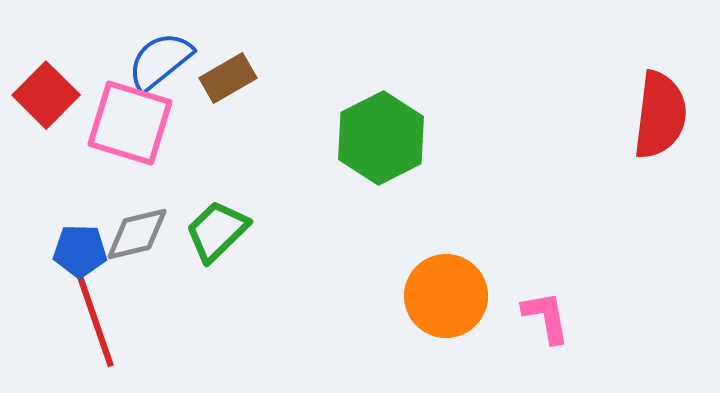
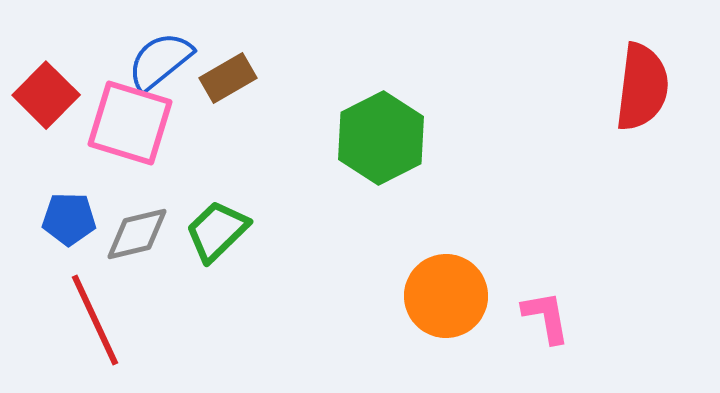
red semicircle: moved 18 px left, 28 px up
blue pentagon: moved 11 px left, 32 px up
red line: rotated 6 degrees counterclockwise
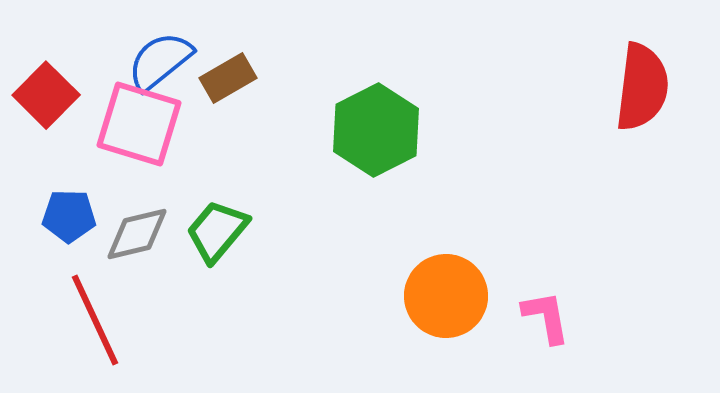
pink square: moved 9 px right, 1 px down
green hexagon: moved 5 px left, 8 px up
blue pentagon: moved 3 px up
green trapezoid: rotated 6 degrees counterclockwise
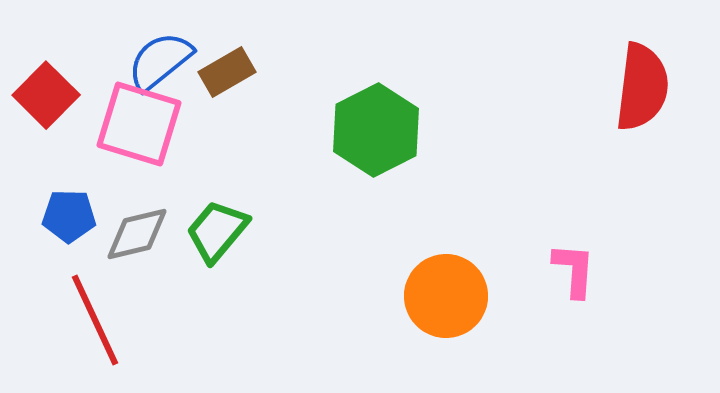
brown rectangle: moved 1 px left, 6 px up
pink L-shape: moved 28 px right, 47 px up; rotated 14 degrees clockwise
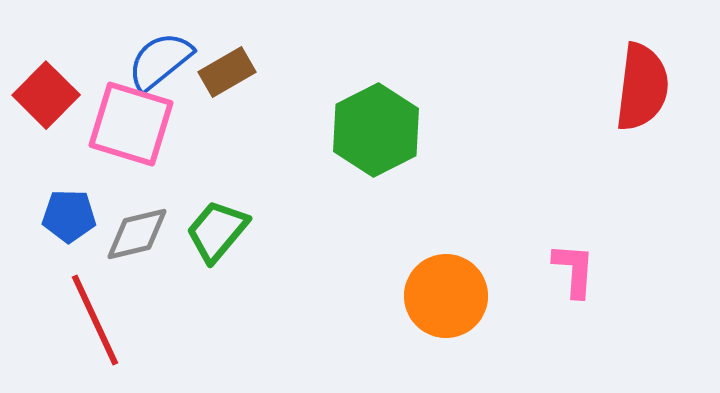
pink square: moved 8 px left
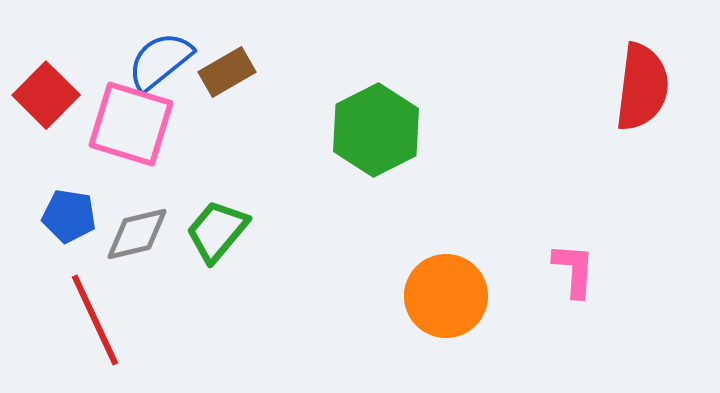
blue pentagon: rotated 8 degrees clockwise
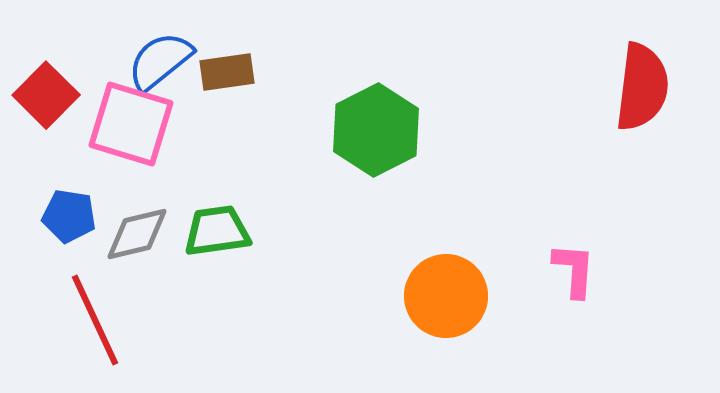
brown rectangle: rotated 22 degrees clockwise
green trapezoid: rotated 42 degrees clockwise
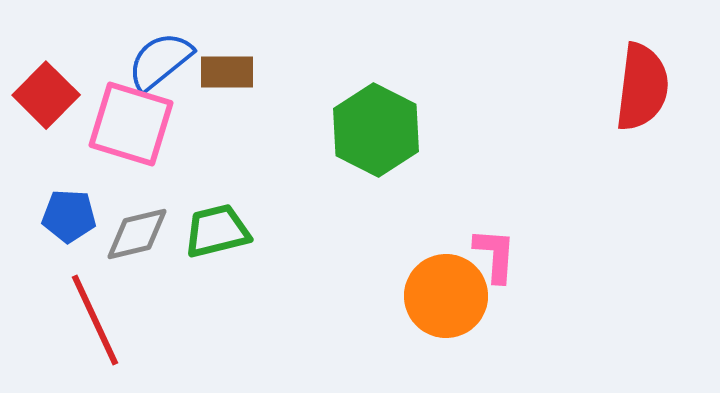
brown rectangle: rotated 8 degrees clockwise
green hexagon: rotated 6 degrees counterclockwise
blue pentagon: rotated 6 degrees counterclockwise
green trapezoid: rotated 6 degrees counterclockwise
pink L-shape: moved 79 px left, 15 px up
